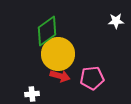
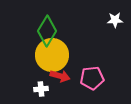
white star: moved 1 px left, 1 px up
green diamond: rotated 24 degrees counterclockwise
yellow circle: moved 6 px left, 1 px down
white cross: moved 9 px right, 5 px up
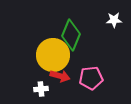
white star: moved 1 px left
green diamond: moved 24 px right, 4 px down; rotated 8 degrees counterclockwise
yellow circle: moved 1 px right
pink pentagon: moved 1 px left
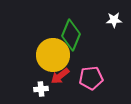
red arrow: rotated 126 degrees clockwise
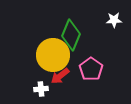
pink pentagon: moved 9 px up; rotated 30 degrees counterclockwise
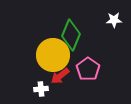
pink pentagon: moved 3 px left
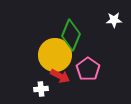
yellow circle: moved 2 px right
red arrow: rotated 114 degrees counterclockwise
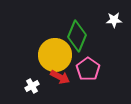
green diamond: moved 6 px right, 1 px down
red arrow: moved 1 px down
white cross: moved 9 px left, 3 px up; rotated 24 degrees counterclockwise
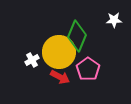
yellow circle: moved 4 px right, 3 px up
white cross: moved 26 px up
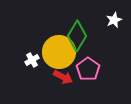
white star: rotated 21 degrees counterclockwise
green diamond: rotated 8 degrees clockwise
red arrow: moved 3 px right
